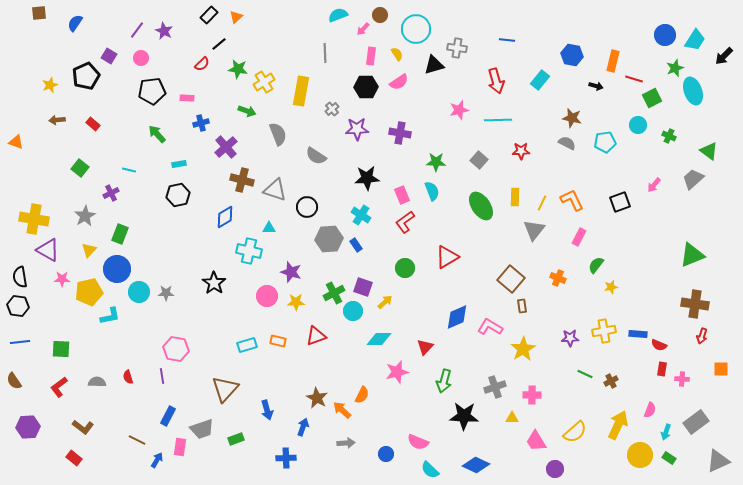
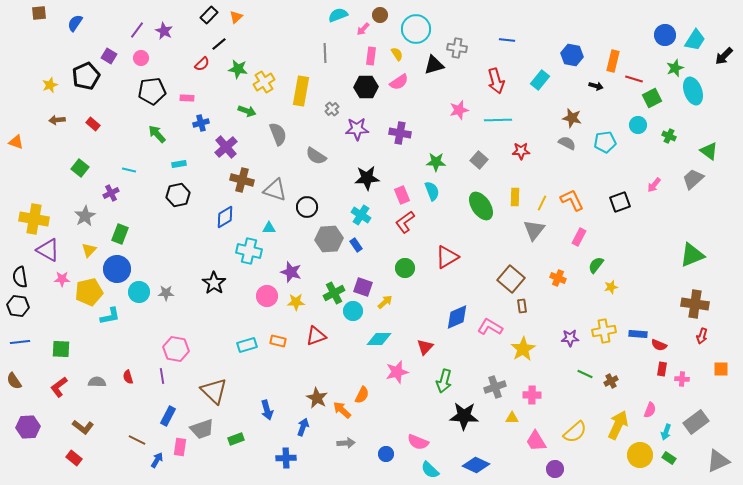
brown triangle at (225, 389): moved 11 px left, 2 px down; rotated 28 degrees counterclockwise
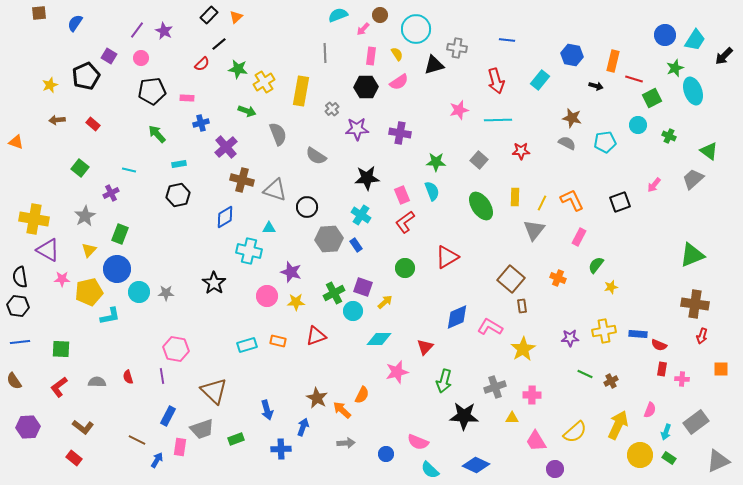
blue cross at (286, 458): moved 5 px left, 9 px up
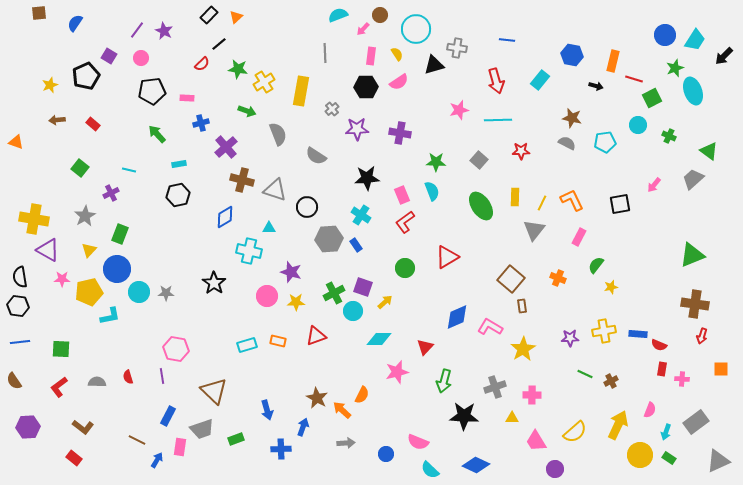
black square at (620, 202): moved 2 px down; rotated 10 degrees clockwise
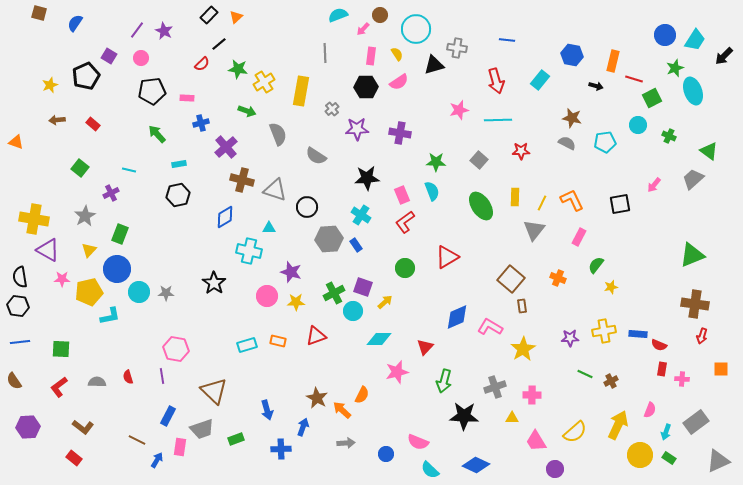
brown square at (39, 13): rotated 21 degrees clockwise
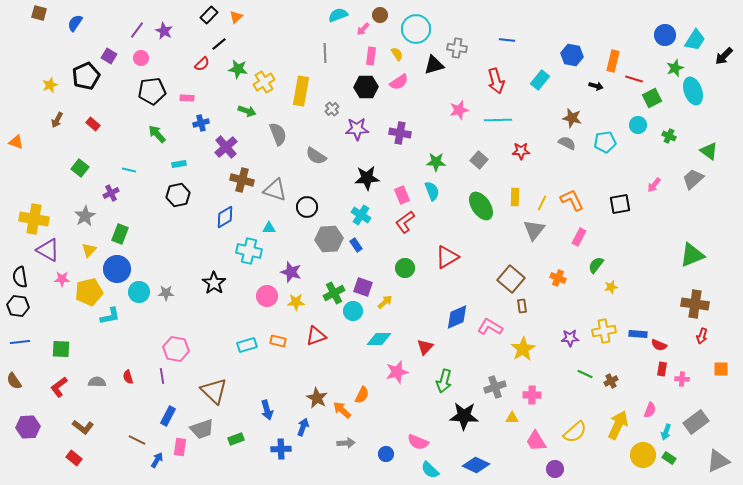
brown arrow at (57, 120): rotated 56 degrees counterclockwise
yellow circle at (640, 455): moved 3 px right
